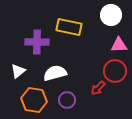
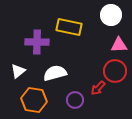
purple circle: moved 8 px right
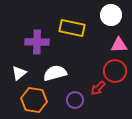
yellow rectangle: moved 3 px right, 1 px down
white triangle: moved 1 px right, 2 px down
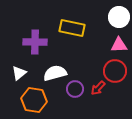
white circle: moved 8 px right, 2 px down
purple cross: moved 2 px left
purple circle: moved 11 px up
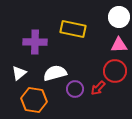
yellow rectangle: moved 1 px right, 1 px down
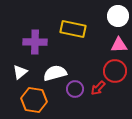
white circle: moved 1 px left, 1 px up
white triangle: moved 1 px right, 1 px up
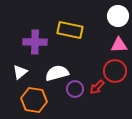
yellow rectangle: moved 3 px left, 1 px down
white semicircle: moved 2 px right
red arrow: moved 1 px left, 1 px up
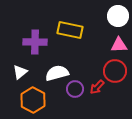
orange hexagon: moved 1 px left; rotated 20 degrees clockwise
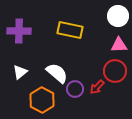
purple cross: moved 16 px left, 11 px up
white semicircle: rotated 55 degrees clockwise
orange hexagon: moved 9 px right
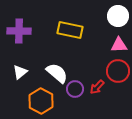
red circle: moved 3 px right
orange hexagon: moved 1 px left, 1 px down
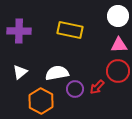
white semicircle: rotated 50 degrees counterclockwise
